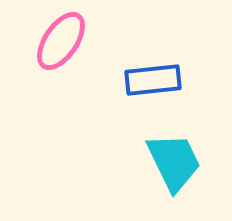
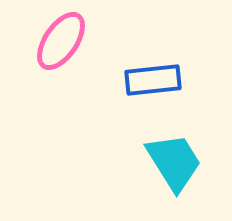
cyan trapezoid: rotated 6 degrees counterclockwise
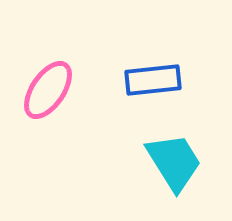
pink ellipse: moved 13 px left, 49 px down
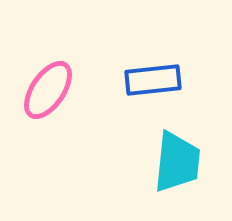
cyan trapezoid: moved 3 px right; rotated 38 degrees clockwise
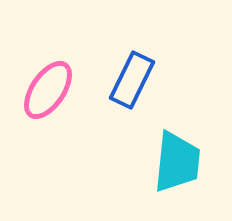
blue rectangle: moved 21 px left; rotated 58 degrees counterclockwise
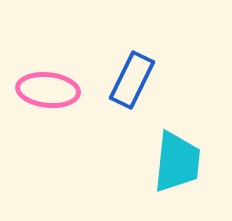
pink ellipse: rotated 62 degrees clockwise
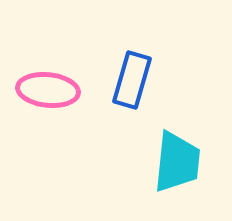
blue rectangle: rotated 10 degrees counterclockwise
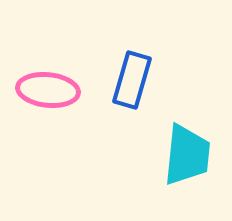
cyan trapezoid: moved 10 px right, 7 px up
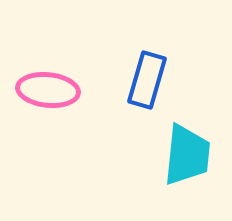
blue rectangle: moved 15 px right
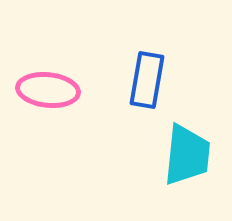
blue rectangle: rotated 6 degrees counterclockwise
